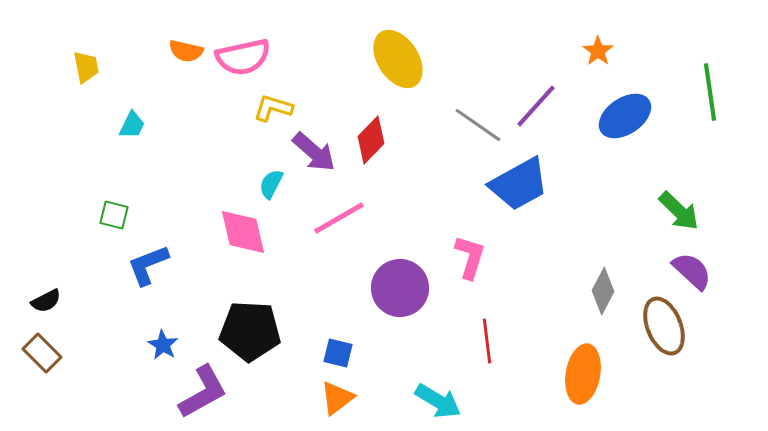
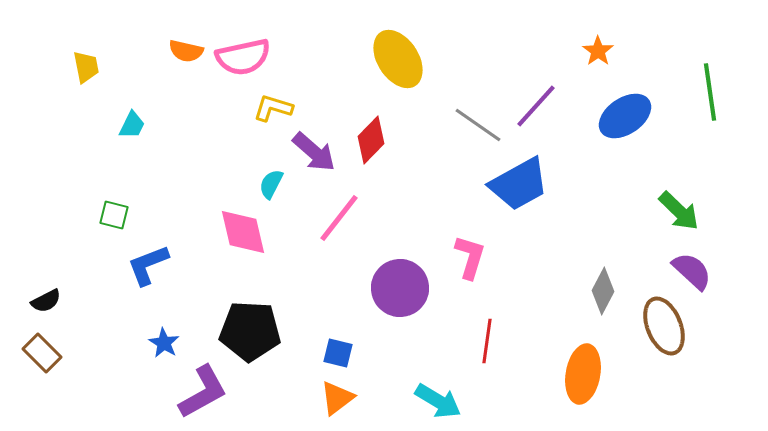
pink line: rotated 22 degrees counterclockwise
red line: rotated 15 degrees clockwise
blue star: moved 1 px right, 2 px up
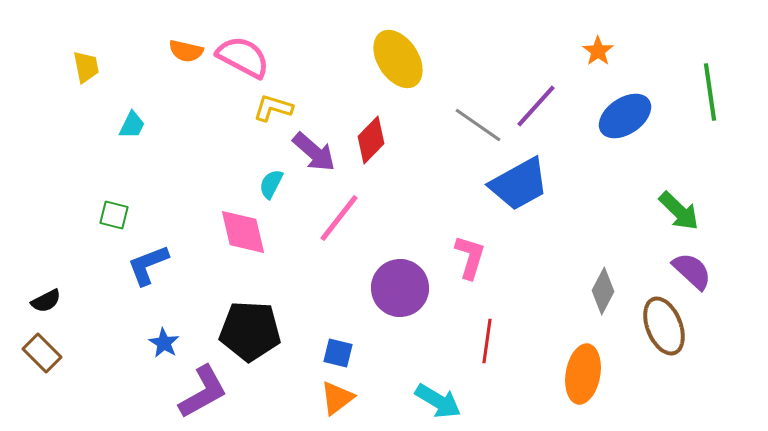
pink semicircle: rotated 140 degrees counterclockwise
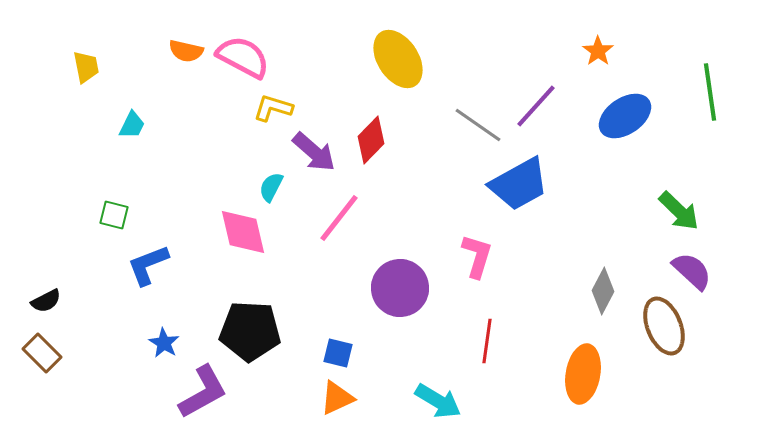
cyan semicircle: moved 3 px down
pink L-shape: moved 7 px right, 1 px up
orange triangle: rotated 12 degrees clockwise
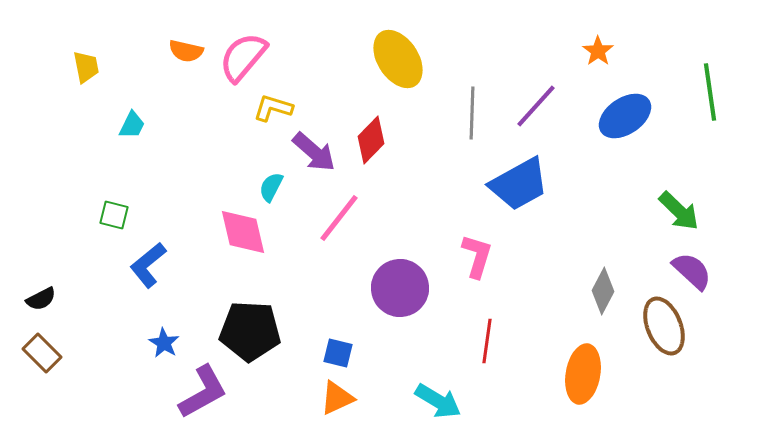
pink semicircle: rotated 78 degrees counterclockwise
gray line: moved 6 px left, 12 px up; rotated 57 degrees clockwise
blue L-shape: rotated 18 degrees counterclockwise
black semicircle: moved 5 px left, 2 px up
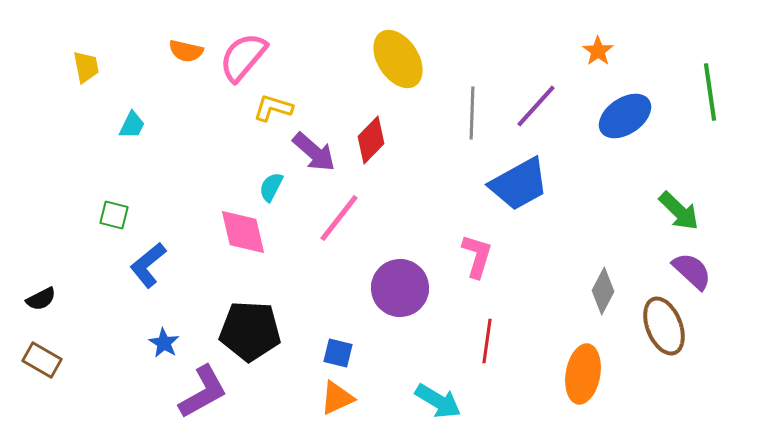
brown rectangle: moved 7 px down; rotated 15 degrees counterclockwise
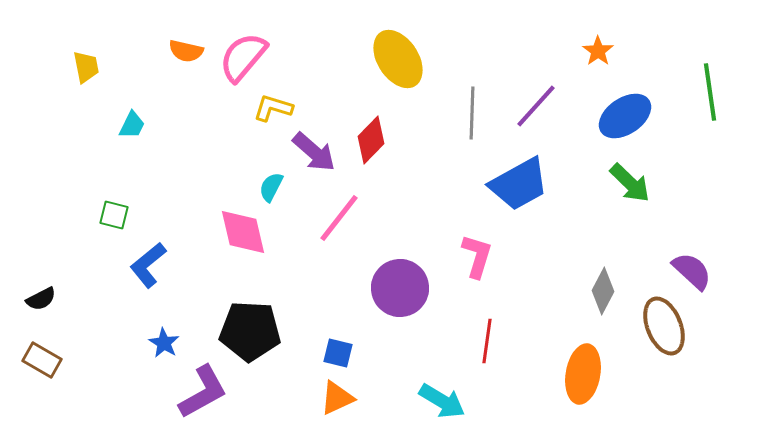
green arrow: moved 49 px left, 28 px up
cyan arrow: moved 4 px right
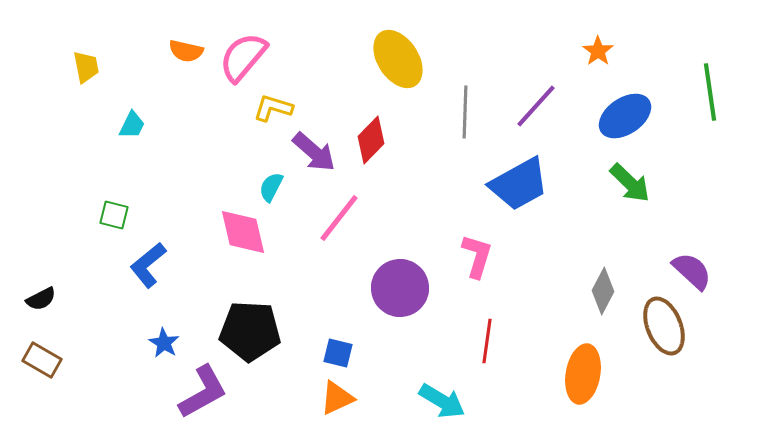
gray line: moved 7 px left, 1 px up
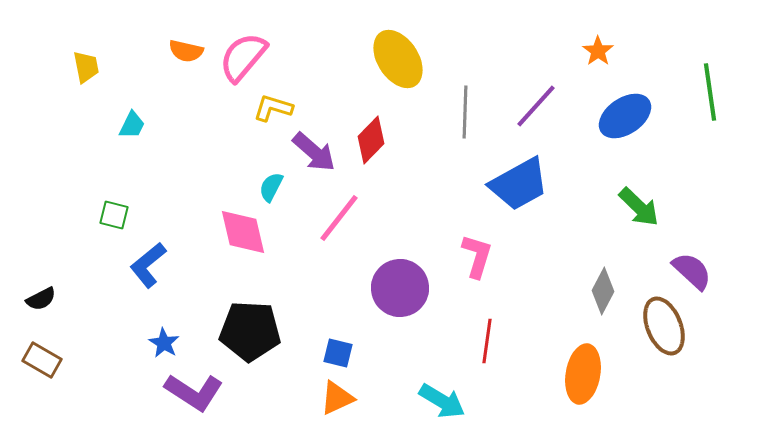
green arrow: moved 9 px right, 24 px down
purple L-shape: moved 9 px left; rotated 62 degrees clockwise
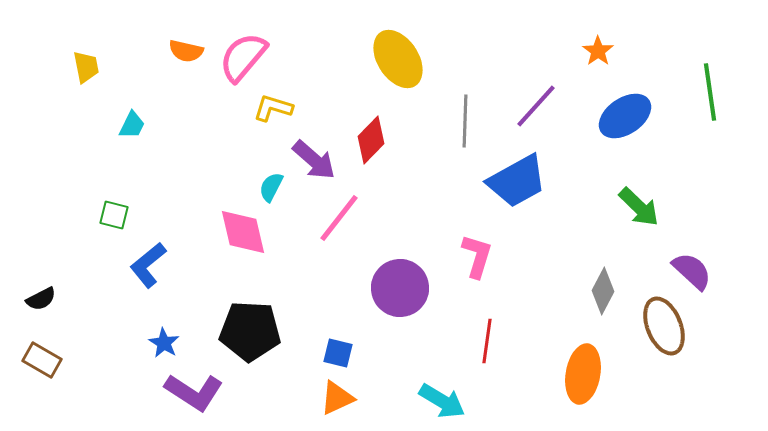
gray line: moved 9 px down
purple arrow: moved 8 px down
blue trapezoid: moved 2 px left, 3 px up
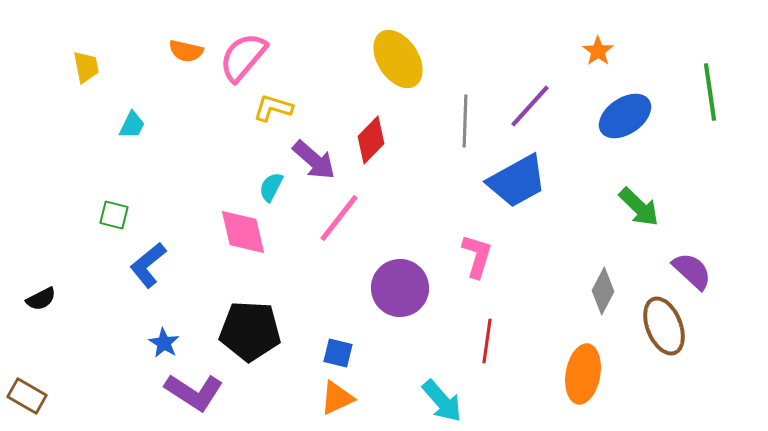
purple line: moved 6 px left
brown rectangle: moved 15 px left, 36 px down
cyan arrow: rotated 18 degrees clockwise
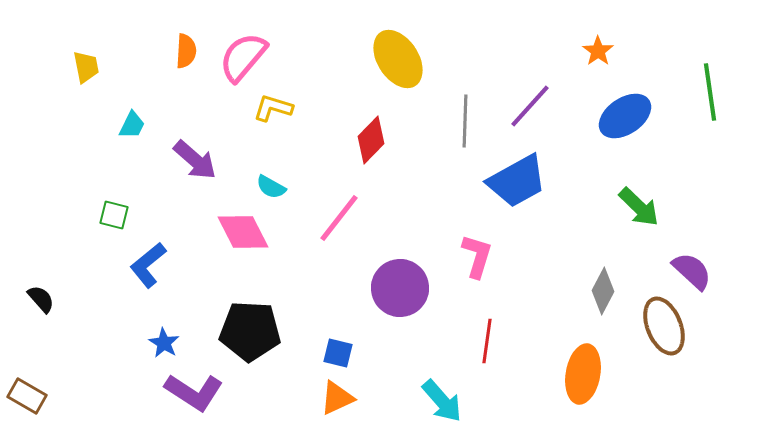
orange semicircle: rotated 100 degrees counterclockwise
purple arrow: moved 119 px left
cyan semicircle: rotated 88 degrees counterclockwise
pink diamond: rotated 14 degrees counterclockwise
black semicircle: rotated 104 degrees counterclockwise
